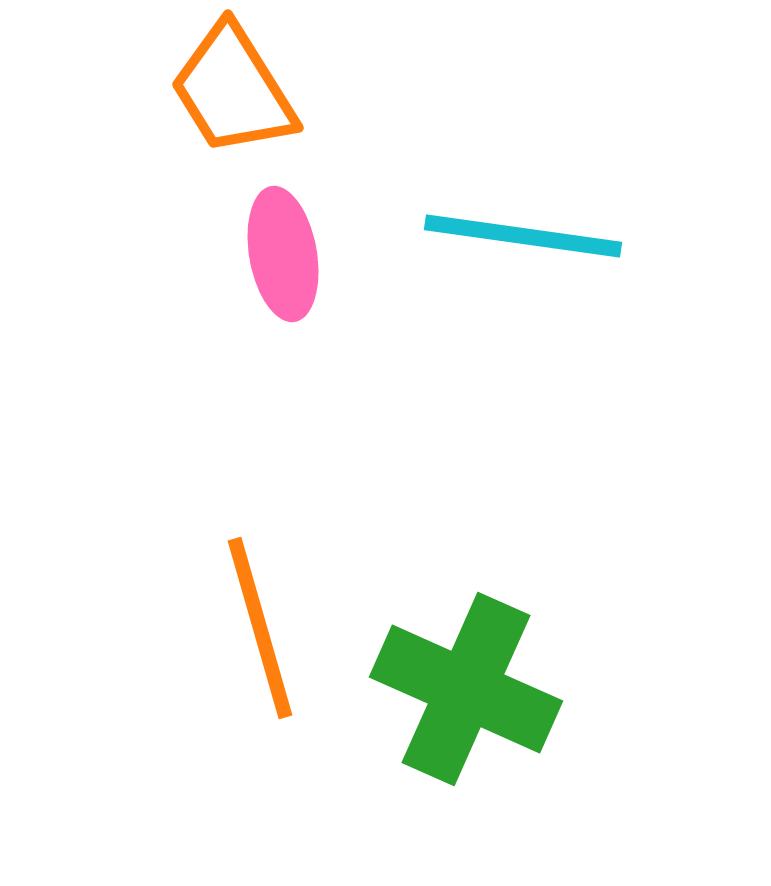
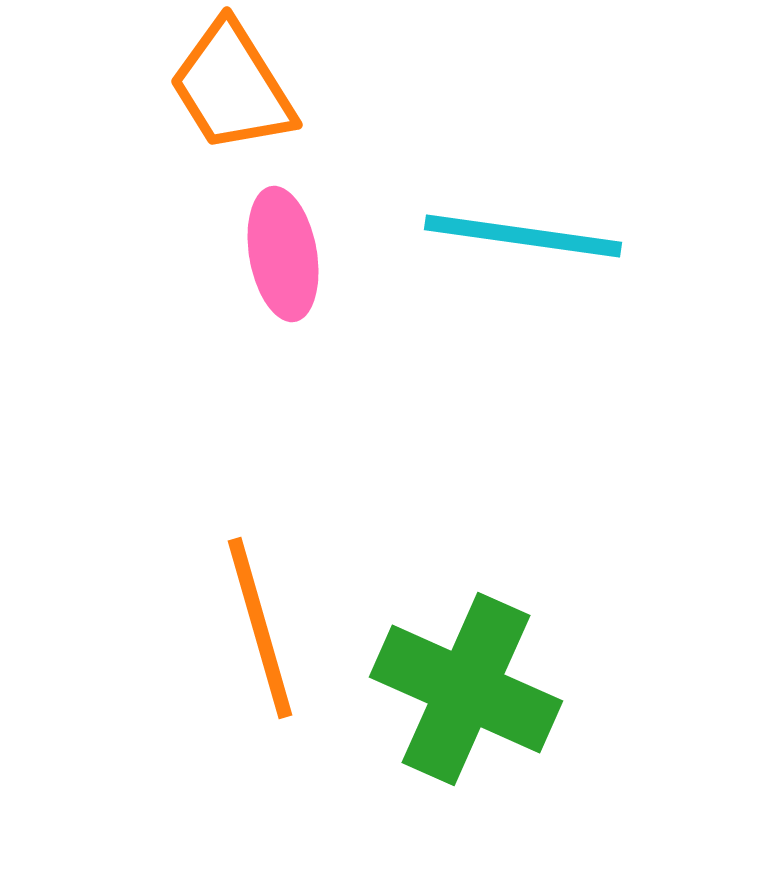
orange trapezoid: moved 1 px left, 3 px up
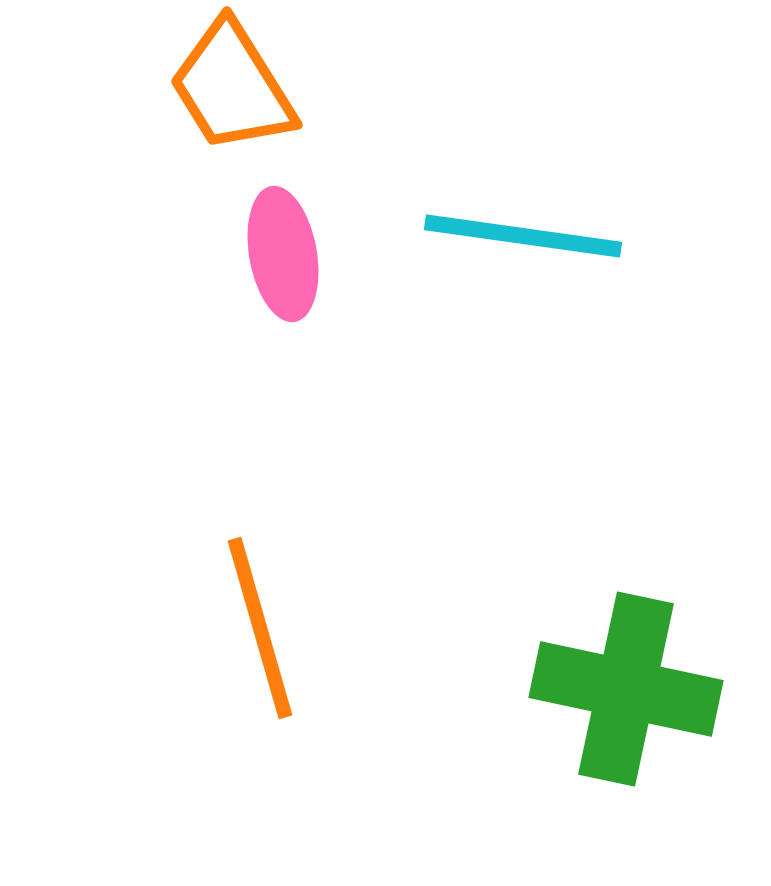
green cross: moved 160 px right; rotated 12 degrees counterclockwise
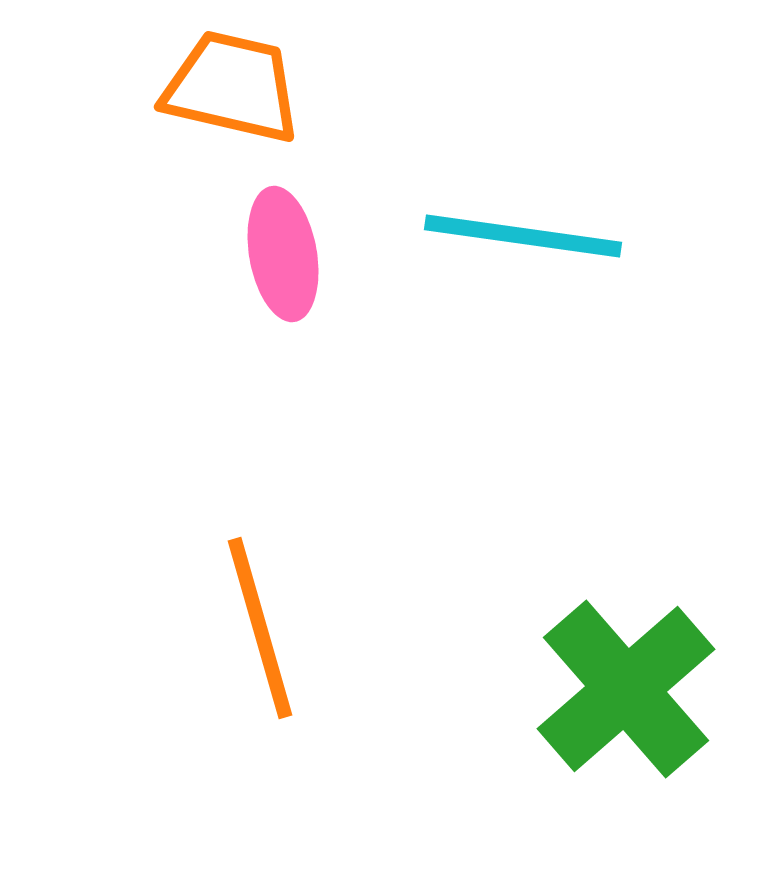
orange trapezoid: rotated 135 degrees clockwise
green cross: rotated 37 degrees clockwise
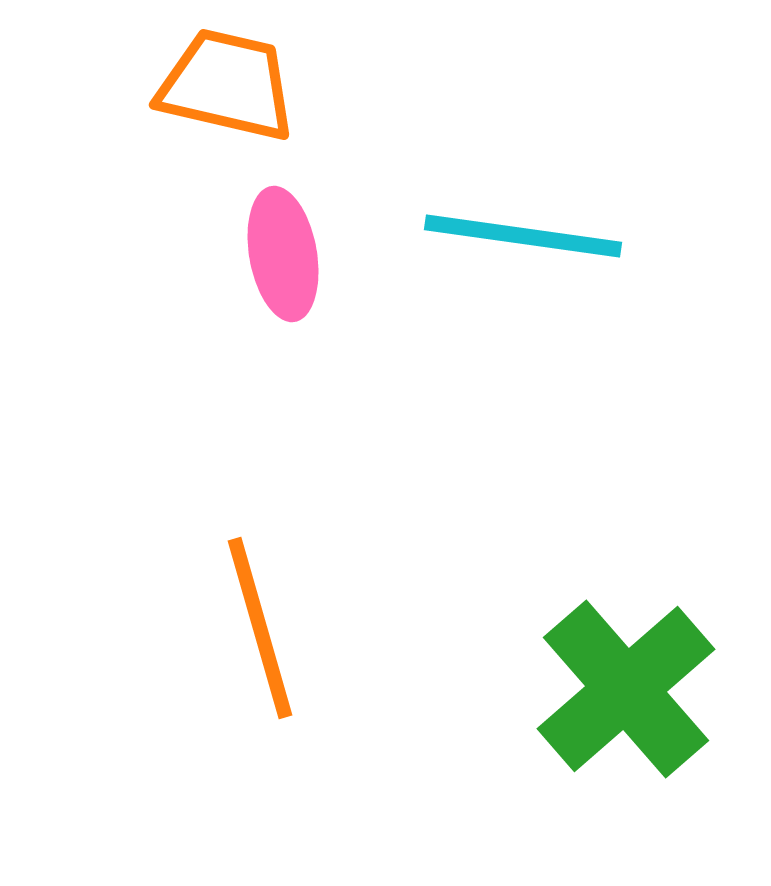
orange trapezoid: moved 5 px left, 2 px up
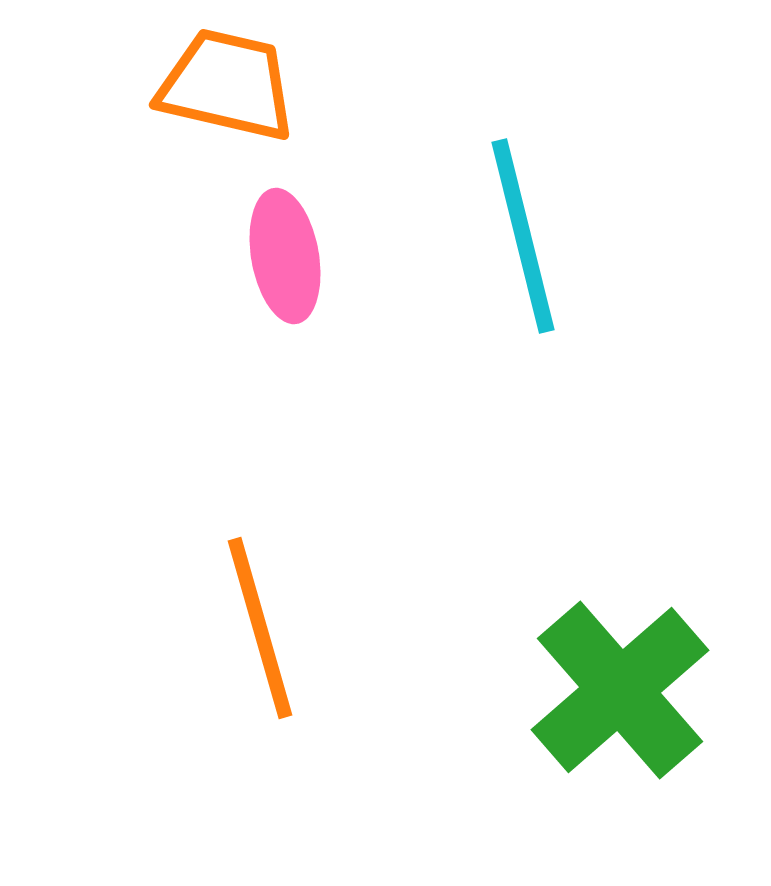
cyan line: rotated 68 degrees clockwise
pink ellipse: moved 2 px right, 2 px down
green cross: moved 6 px left, 1 px down
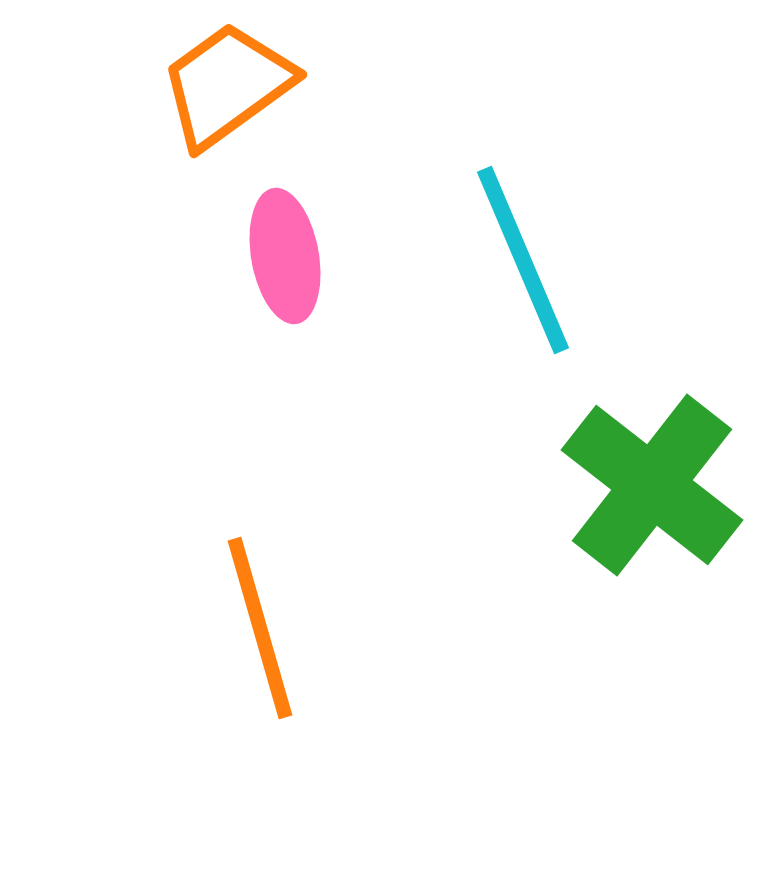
orange trapezoid: rotated 49 degrees counterclockwise
cyan line: moved 24 px down; rotated 9 degrees counterclockwise
green cross: moved 32 px right, 205 px up; rotated 11 degrees counterclockwise
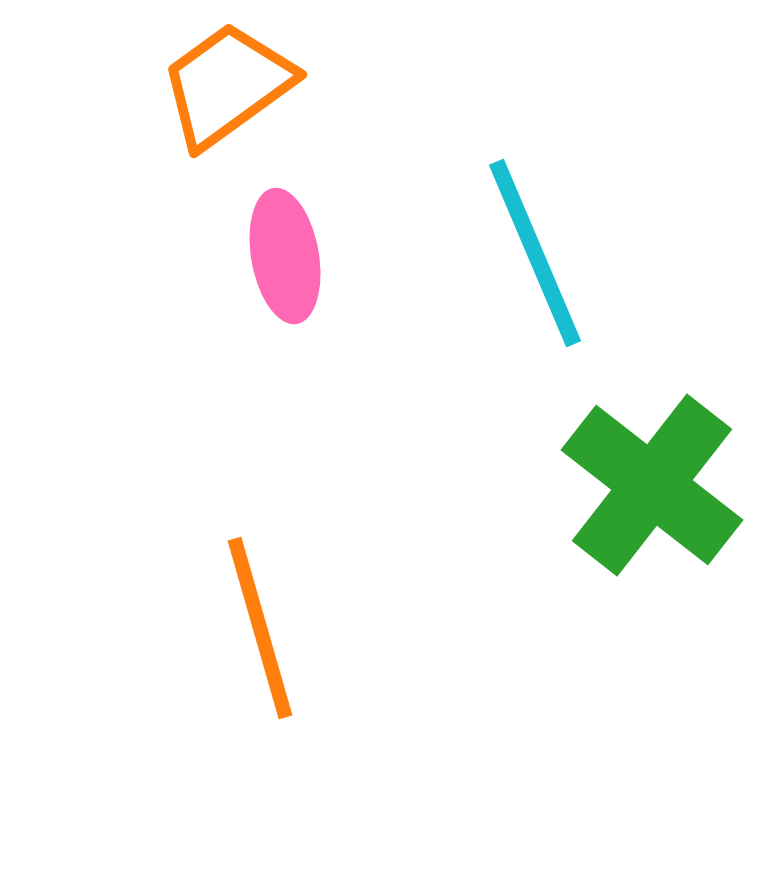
cyan line: moved 12 px right, 7 px up
